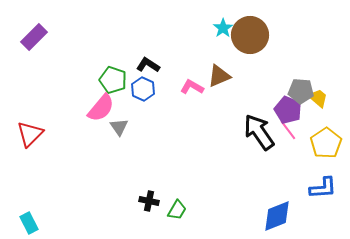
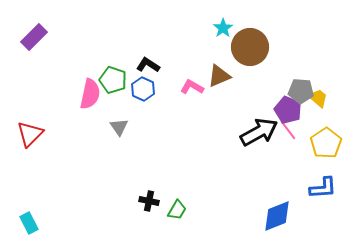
brown circle: moved 12 px down
pink semicircle: moved 11 px left, 14 px up; rotated 28 degrees counterclockwise
black arrow: rotated 96 degrees clockwise
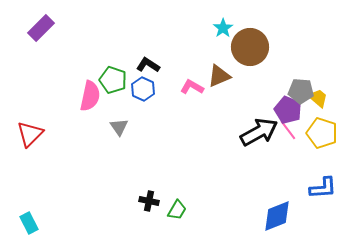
purple rectangle: moved 7 px right, 9 px up
pink semicircle: moved 2 px down
yellow pentagon: moved 4 px left, 10 px up; rotated 20 degrees counterclockwise
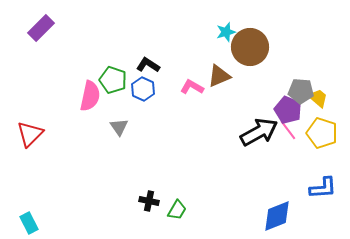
cyan star: moved 3 px right, 4 px down; rotated 18 degrees clockwise
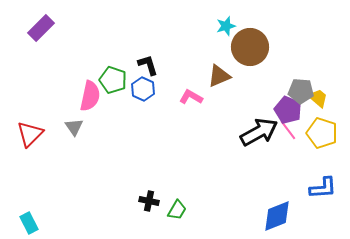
cyan star: moved 6 px up
black L-shape: rotated 40 degrees clockwise
pink L-shape: moved 1 px left, 10 px down
gray triangle: moved 45 px left
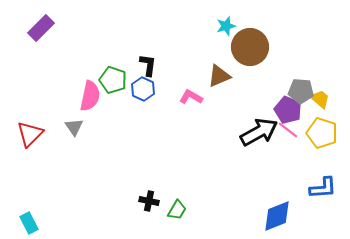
black L-shape: rotated 25 degrees clockwise
yellow trapezoid: moved 2 px right, 1 px down
pink line: rotated 15 degrees counterclockwise
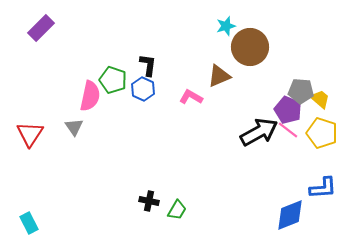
red triangle: rotated 12 degrees counterclockwise
blue diamond: moved 13 px right, 1 px up
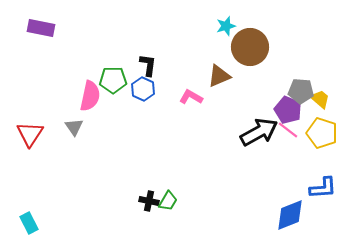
purple rectangle: rotated 56 degrees clockwise
green pentagon: rotated 20 degrees counterclockwise
green trapezoid: moved 9 px left, 9 px up
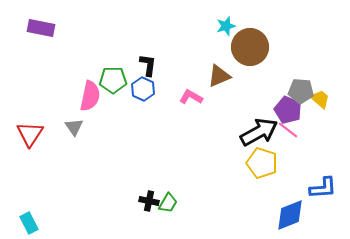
yellow pentagon: moved 60 px left, 30 px down
green trapezoid: moved 2 px down
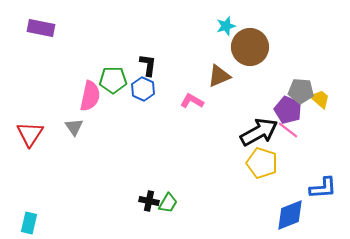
pink L-shape: moved 1 px right, 4 px down
cyan rectangle: rotated 40 degrees clockwise
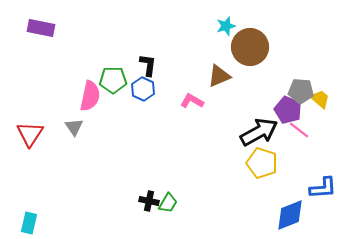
pink line: moved 11 px right
